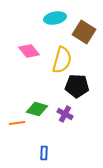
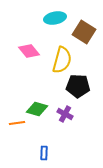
black pentagon: moved 1 px right
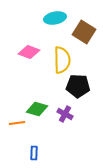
pink diamond: moved 1 px down; rotated 30 degrees counterclockwise
yellow semicircle: rotated 16 degrees counterclockwise
blue rectangle: moved 10 px left
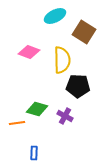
cyan ellipse: moved 2 px up; rotated 15 degrees counterclockwise
purple cross: moved 2 px down
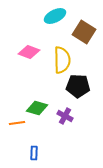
green diamond: moved 1 px up
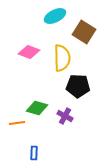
yellow semicircle: moved 2 px up
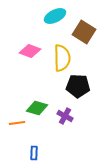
pink diamond: moved 1 px right, 1 px up
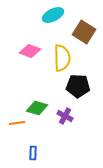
cyan ellipse: moved 2 px left, 1 px up
blue rectangle: moved 1 px left
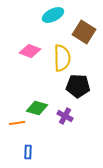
blue rectangle: moved 5 px left, 1 px up
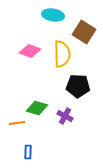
cyan ellipse: rotated 35 degrees clockwise
yellow semicircle: moved 4 px up
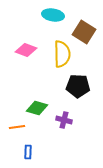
pink diamond: moved 4 px left, 1 px up
purple cross: moved 1 px left, 4 px down; rotated 14 degrees counterclockwise
orange line: moved 4 px down
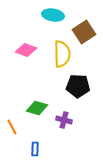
brown square: rotated 25 degrees clockwise
orange line: moved 5 px left; rotated 70 degrees clockwise
blue rectangle: moved 7 px right, 3 px up
